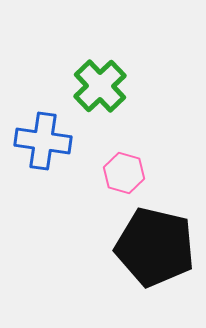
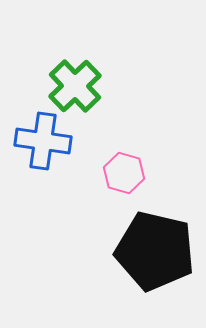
green cross: moved 25 px left
black pentagon: moved 4 px down
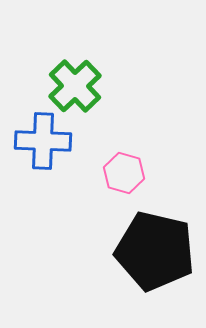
blue cross: rotated 6 degrees counterclockwise
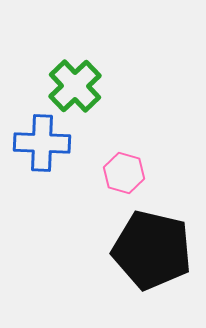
blue cross: moved 1 px left, 2 px down
black pentagon: moved 3 px left, 1 px up
